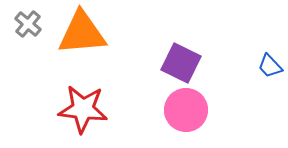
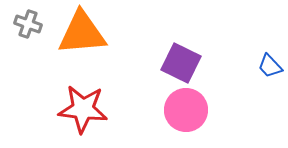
gray cross: rotated 20 degrees counterclockwise
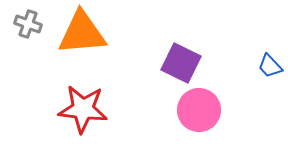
pink circle: moved 13 px right
